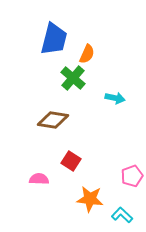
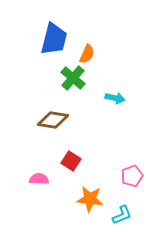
cyan L-shape: rotated 115 degrees clockwise
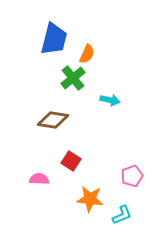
green cross: rotated 10 degrees clockwise
cyan arrow: moved 5 px left, 2 px down
